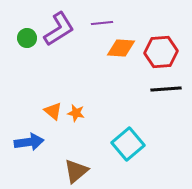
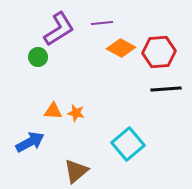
green circle: moved 11 px right, 19 px down
orange diamond: rotated 24 degrees clockwise
red hexagon: moved 2 px left
orange triangle: rotated 36 degrees counterclockwise
blue arrow: moved 1 px right; rotated 20 degrees counterclockwise
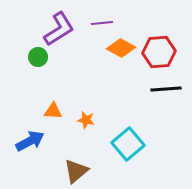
orange star: moved 10 px right, 7 px down
blue arrow: moved 1 px up
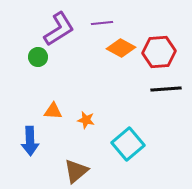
blue arrow: rotated 116 degrees clockwise
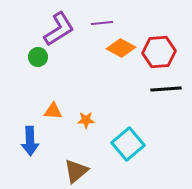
orange star: rotated 12 degrees counterclockwise
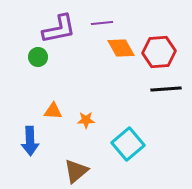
purple L-shape: rotated 21 degrees clockwise
orange diamond: rotated 32 degrees clockwise
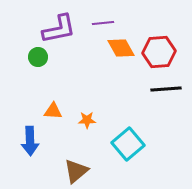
purple line: moved 1 px right
orange star: moved 1 px right
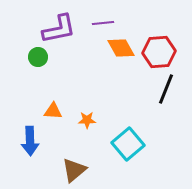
black line: rotated 64 degrees counterclockwise
brown triangle: moved 2 px left, 1 px up
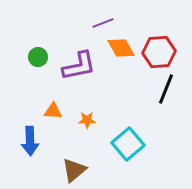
purple line: rotated 15 degrees counterclockwise
purple L-shape: moved 20 px right, 37 px down
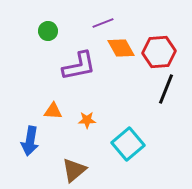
green circle: moved 10 px right, 26 px up
blue arrow: rotated 12 degrees clockwise
